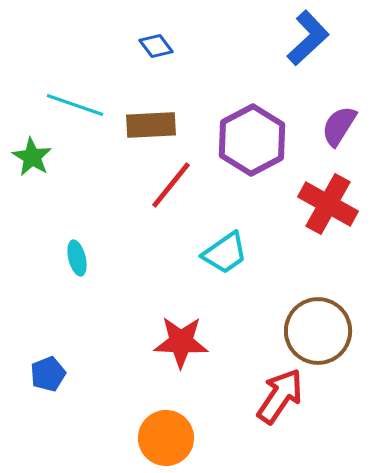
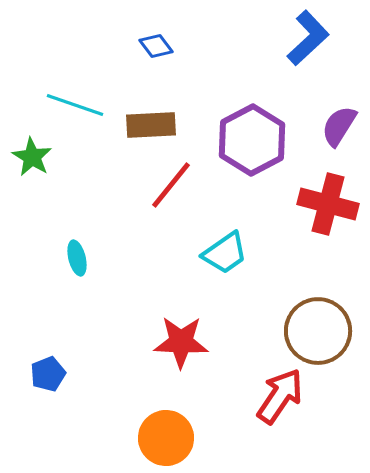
red cross: rotated 14 degrees counterclockwise
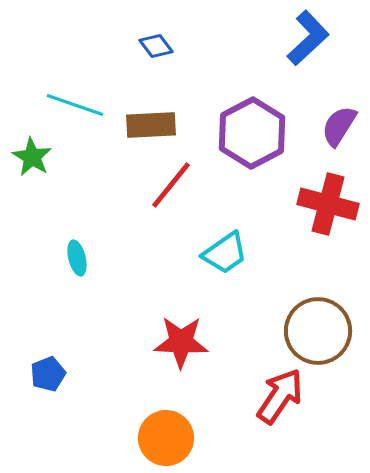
purple hexagon: moved 7 px up
